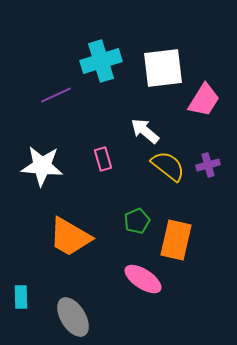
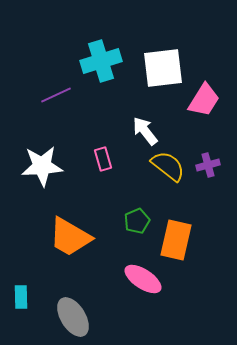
white arrow: rotated 12 degrees clockwise
white star: rotated 9 degrees counterclockwise
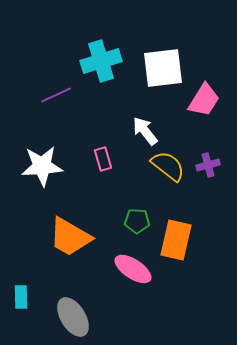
green pentagon: rotated 25 degrees clockwise
pink ellipse: moved 10 px left, 10 px up
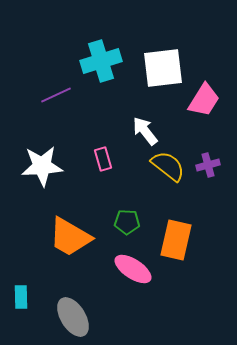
green pentagon: moved 10 px left, 1 px down
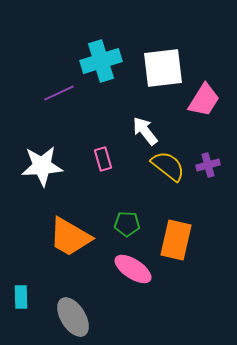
purple line: moved 3 px right, 2 px up
green pentagon: moved 2 px down
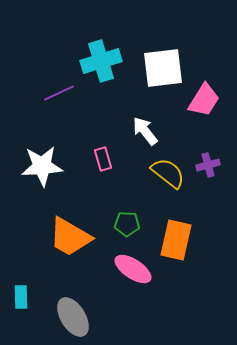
yellow semicircle: moved 7 px down
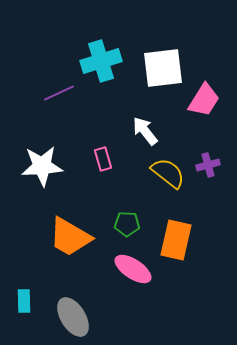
cyan rectangle: moved 3 px right, 4 px down
